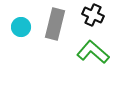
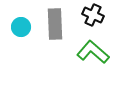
gray rectangle: rotated 16 degrees counterclockwise
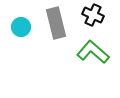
gray rectangle: moved 1 px right, 1 px up; rotated 12 degrees counterclockwise
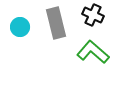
cyan circle: moved 1 px left
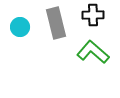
black cross: rotated 25 degrees counterclockwise
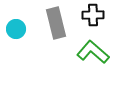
cyan circle: moved 4 px left, 2 px down
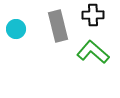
gray rectangle: moved 2 px right, 3 px down
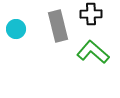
black cross: moved 2 px left, 1 px up
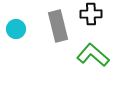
green L-shape: moved 3 px down
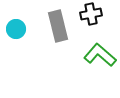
black cross: rotated 10 degrees counterclockwise
green L-shape: moved 7 px right
